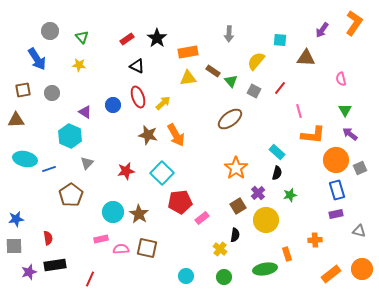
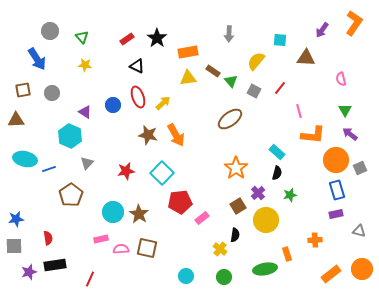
yellow star at (79, 65): moved 6 px right
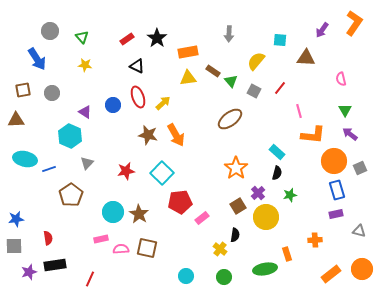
orange circle at (336, 160): moved 2 px left, 1 px down
yellow circle at (266, 220): moved 3 px up
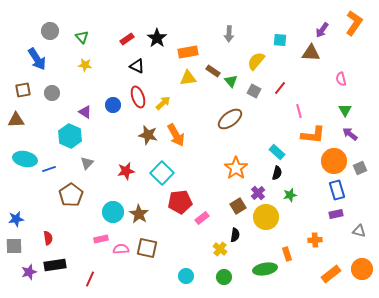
brown triangle at (306, 58): moved 5 px right, 5 px up
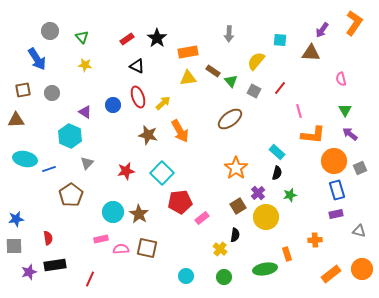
orange arrow at (176, 135): moved 4 px right, 4 px up
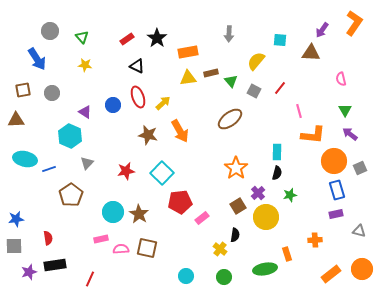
brown rectangle at (213, 71): moved 2 px left, 2 px down; rotated 48 degrees counterclockwise
cyan rectangle at (277, 152): rotated 49 degrees clockwise
